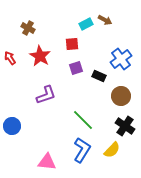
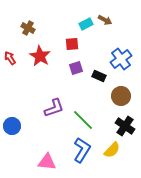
purple L-shape: moved 8 px right, 13 px down
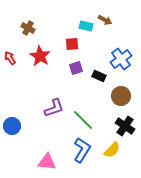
cyan rectangle: moved 2 px down; rotated 40 degrees clockwise
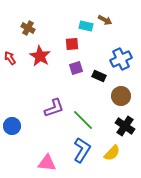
blue cross: rotated 10 degrees clockwise
yellow semicircle: moved 3 px down
pink triangle: moved 1 px down
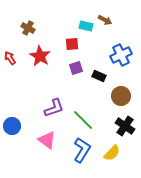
blue cross: moved 4 px up
pink triangle: moved 23 px up; rotated 30 degrees clockwise
